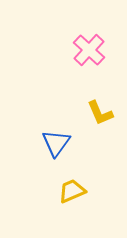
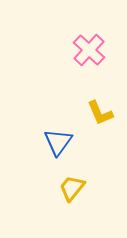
blue triangle: moved 2 px right, 1 px up
yellow trapezoid: moved 3 px up; rotated 28 degrees counterclockwise
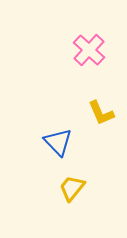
yellow L-shape: moved 1 px right
blue triangle: rotated 20 degrees counterclockwise
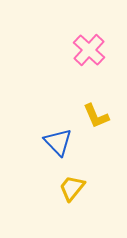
yellow L-shape: moved 5 px left, 3 px down
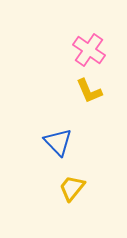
pink cross: rotated 8 degrees counterclockwise
yellow L-shape: moved 7 px left, 25 px up
